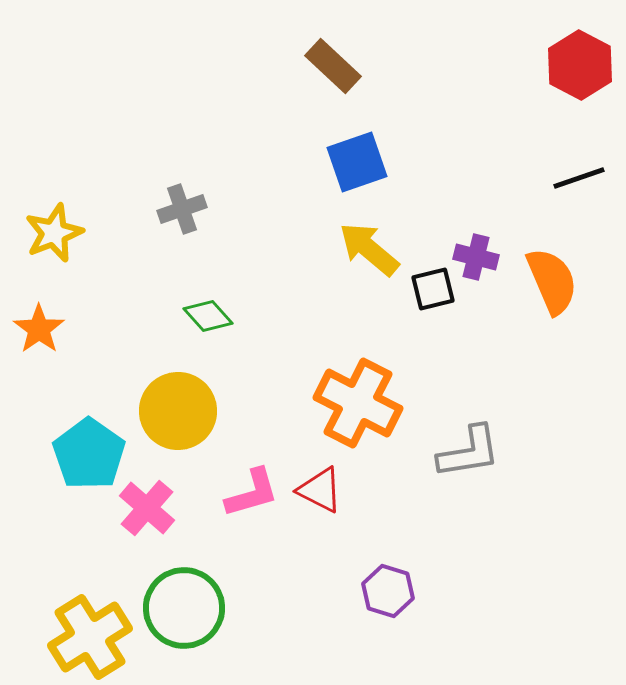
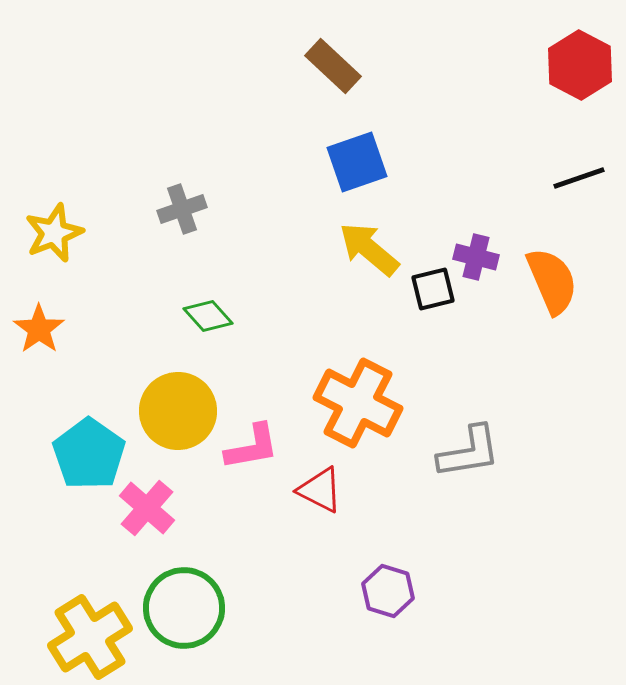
pink L-shape: moved 46 px up; rotated 6 degrees clockwise
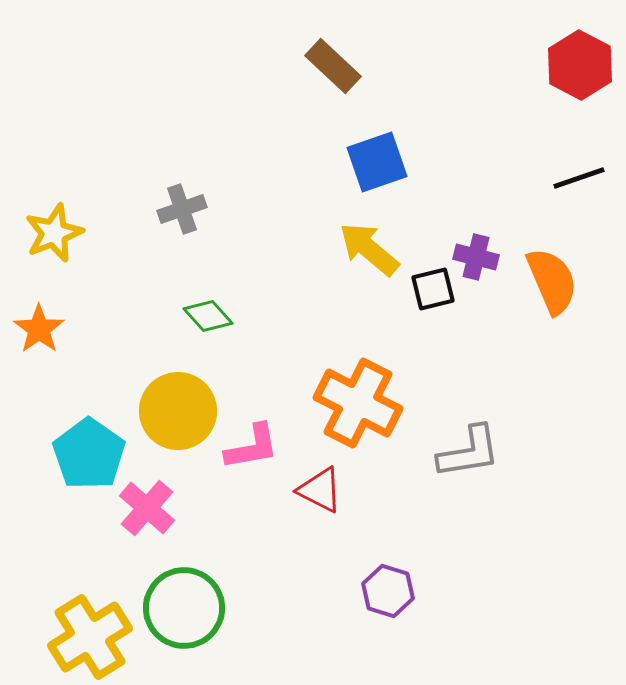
blue square: moved 20 px right
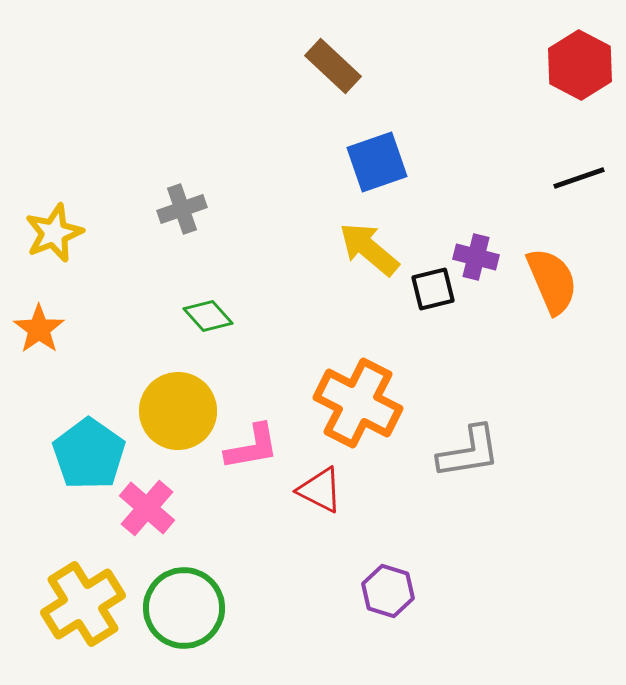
yellow cross: moved 7 px left, 33 px up
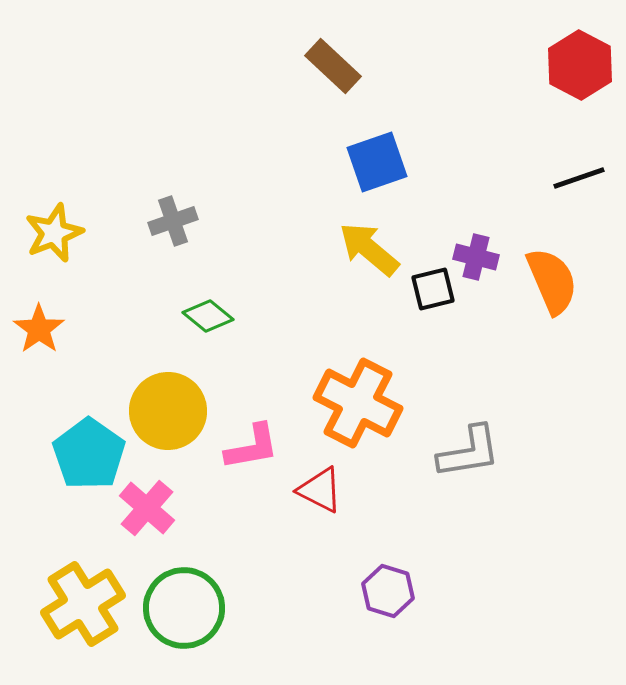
gray cross: moved 9 px left, 12 px down
green diamond: rotated 9 degrees counterclockwise
yellow circle: moved 10 px left
